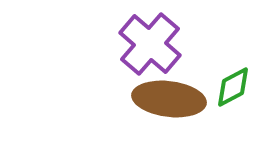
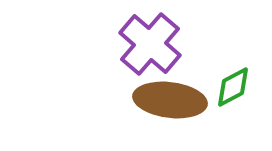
brown ellipse: moved 1 px right, 1 px down
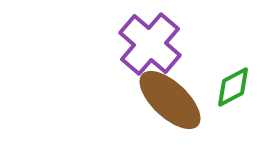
brown ellipse: rotated 36 degrees clockwise
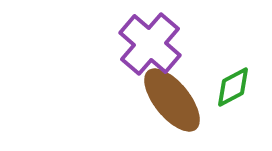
brown ellipse: moved 2 px right; rotated 8 degrees clockwise
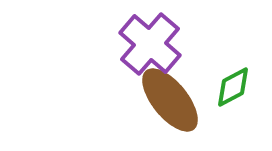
brown ellipse: moved 2 px left
